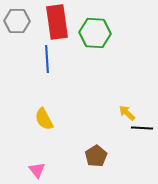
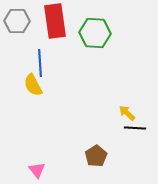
red rectangle: moved 2 px left, 1 px up
blue line: moved 7 px left, 4 px down
yellow semicircle: moved 11 px left, 34 px up
black line: moved 7 px left
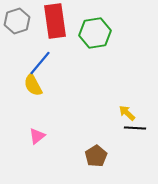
gray hexagon: rotated 20 degrees counterclockwise
green hexagon: rotated 12 degrees counterclockwise
blue line: rotated 44 degrees clockwise
pink triangle: moved 34 px up; rotated 30 degrees clockwise
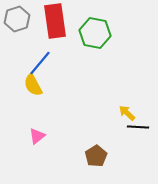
gray hexagon: moved 2 px up
green hexagon: rotated 20 degrees clockwise
black line: moved 3 px right, 1 px up
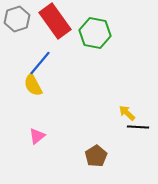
red rectangle: rotated 28 degrees counterclockwise
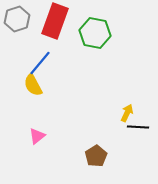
red rectangle: rotated 56 degrees clockwise
yellow arrow: rotated 72 degrees clockwise
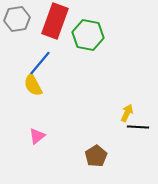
gray hexagon: rotated 10 degrees clockwise
green hexagon: moved 7 px left, 2 px down
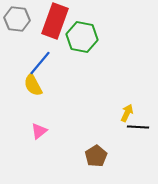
gray hexagon: rotated 15 degrees clockwise
green hexagon: moved 6 px left, 2 px down
pink triangle: moved 2 px right, 5 px up
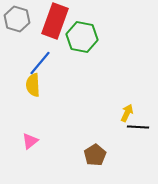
gray hexagon: rotated 10 degrees clockwise
yellow semicircle: rotated 25 degrees clockwise
pink triangle: moved 9 px left, 10 px down
brown pentagon: moved 1 px left, 1 px up
